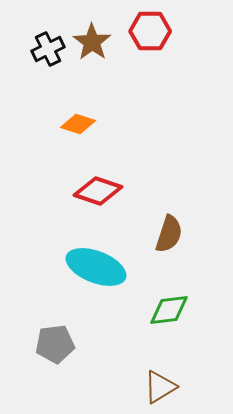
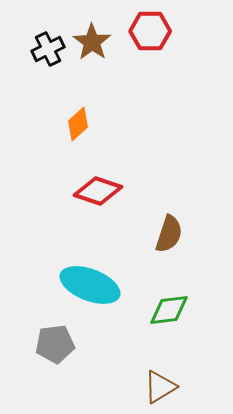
orange diamond: rotated 60 degrees counterclockwise
cyan ellipse: moved 6 px left, 18 px down
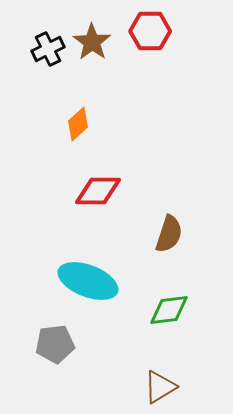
red diamond: rotated 18 degrees counterclockwise
cyan ellipse: moved 2 px left, 4 px up
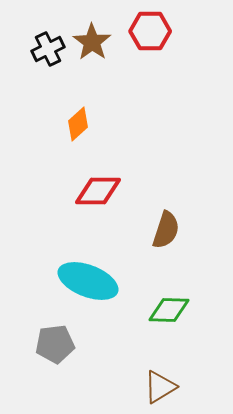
brown semicircle: moved 3 px left, 4 px up
green diamond: rotated 9 degrees clockwise
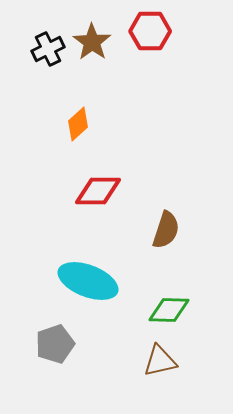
gray pentagon: rotated 12 degrees counterclockwise
brown triangle: moved 26 px up; rotated 18 degrees clockwise
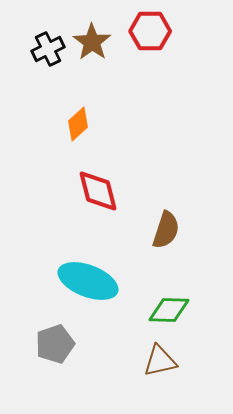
red diamond: rotated 75 degrees clockwise
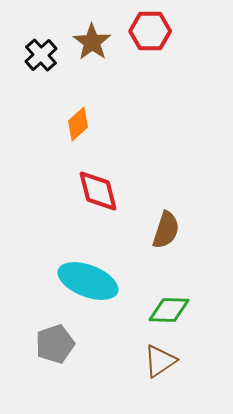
black cross: moved 7 px left, 6 px down; rotated 16 degrees counterclockwise
brown triangle: rotated 21 degrees counterclockwise
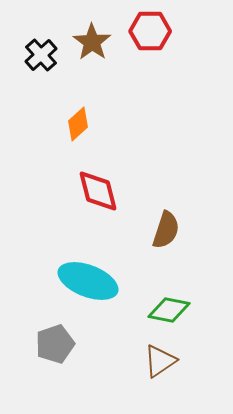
green diamond: rotated 9 degrees clockwise
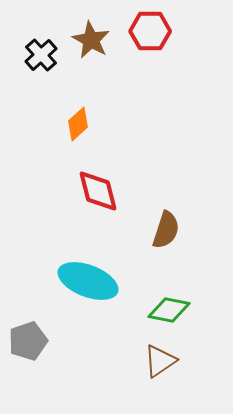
brown star: moved 1 px left, 2 px up; rotated 6 degrees counterclockwise
gray pentagon: moved 27 px left, 3 px up
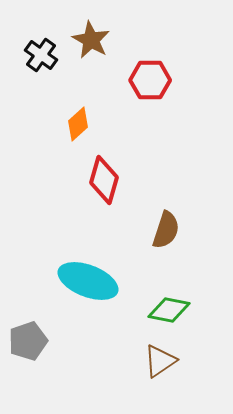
red hexagon: moved 49 px down
black cross: rotated 12 degrees counterclockwise
red diamond: moved 6 px right, 11 px up; rotated 30 degrees clockwise
